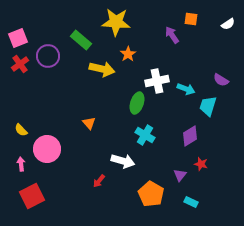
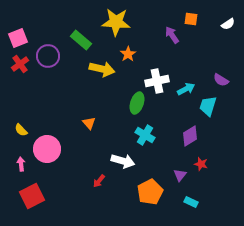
cyan arrow: rotated 48 degrees counterclockwise
orange pentagon: moved 1 px left, 2 px up; rotated 15 degrees clockwise
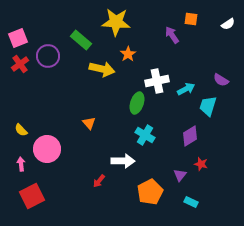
white arrow: rotated 15 degrees counterclockwise
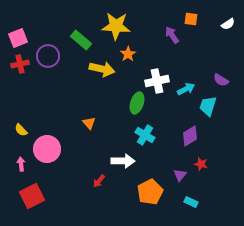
yellow star: moved 4 px down
red cross: rotated 24 degrees clockwise
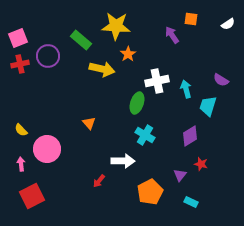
cyan arrow: rotated 78 degrees counterclockwise
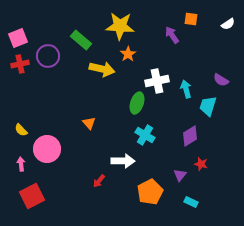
yellow star: moved 4 px right
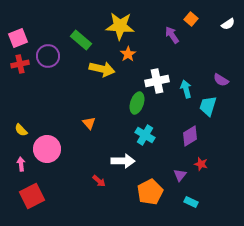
orange square: rotated 32 degrees clockwise
red arrow: rotated 88 degrees counterclockwise
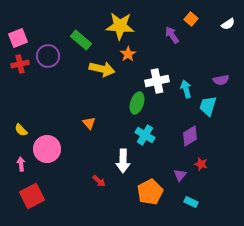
purple semicircle: rotated 42 degrees counterclockwise
white arrow: rotated 90 degrees clockwise
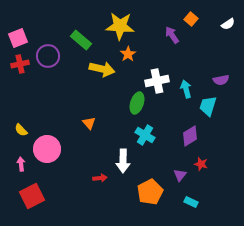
red arrow: moved 1 px right, 3 px up; rotated 48 degrees counterclockwise
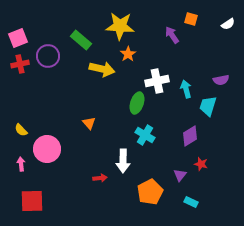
orange square: rotated 24 degrees counterclockwise
red square: moved 5 px down; rotated 25 degrees clockwise
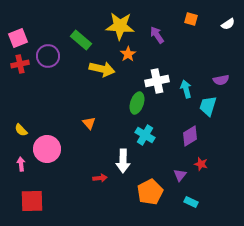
purple arrow: moved 15 px left
